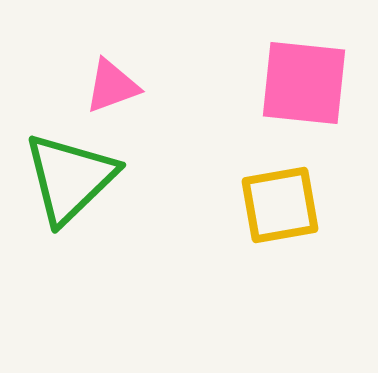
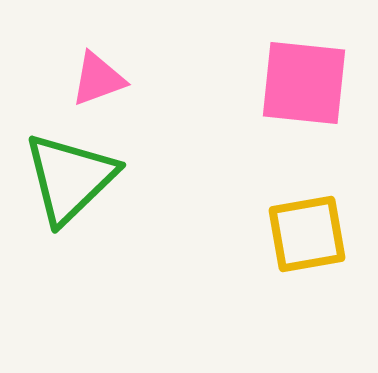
pink triangle: moved 14 px left, 7 px up
yellow square: moved 27 px right, 29 px down
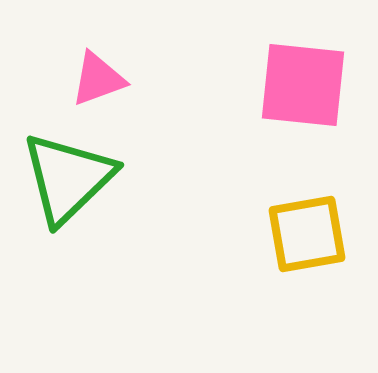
pink square: moved 1 px left, 2 px down
green triangle: moved 2 px left
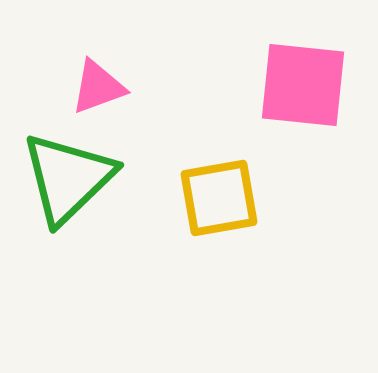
pink triangle: moved 8 px down
yellow square: moved 88 px left, 36 px up
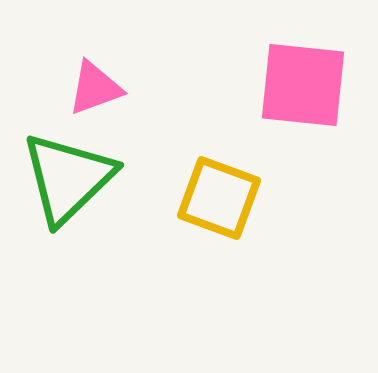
pink triangle: moved 3 px left, 1 px down
yellow square: rotated 30 degrees clockwise
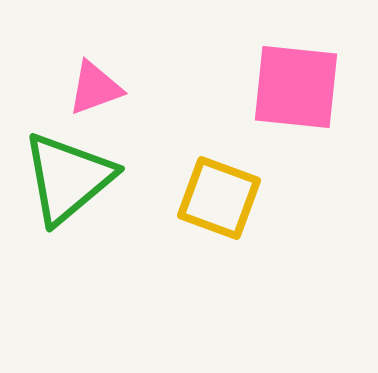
pink square: moved 7 px left, 2 px down
green triangle: rotated 4 degrees clockwise
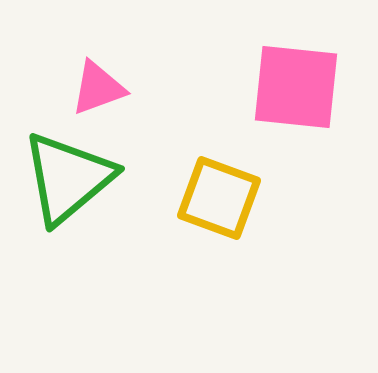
pink triangle: moved 3 px right
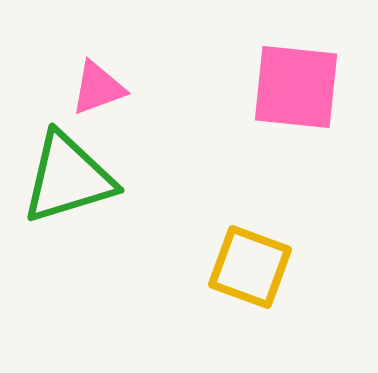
green triangle: rotated 23 degrees clockwise
yellow square: moved 31 px right, 69 px down
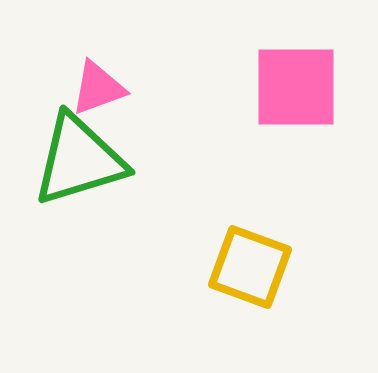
pink square: rotated 6 degrees counterclockwise
green triangle: moved 11 px right, 18 px up
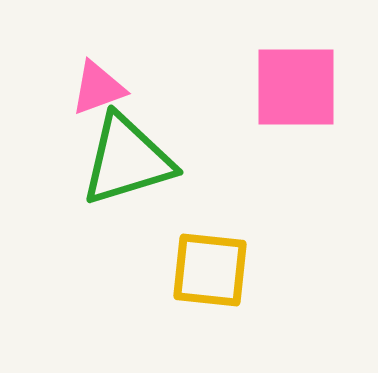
green triangle: moved 48 px right
yellow square: moved 40 px left, 3 px down; rotated 14 degrees counterclockwise
